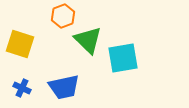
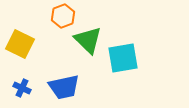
yellow square: rotated 8 degrees clockwise
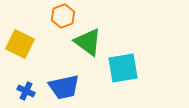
green triangle: moved 2 px down; rotated 8 degrees counterclockwise
cyan square: moved 10 px down
blue cross: moved 4 px right, 3 px down
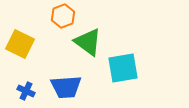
blue trapezoid: moved 2 px right; rotated 8 degrees clockwise
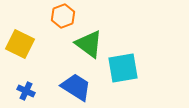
green triangle: moved 1 px right, 2 px down
blue trapezoid: moved 10 px right; rotated 144 degrees counterclockwise
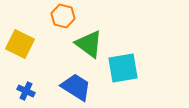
orange hexagon: rotated 25 degrees counterclockwise
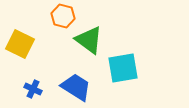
green triangle: moved 4 px up
blue cross: moved 7 px right, 2 px up
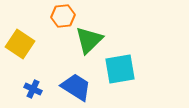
orange hexagon: rotated 20 degrees counterclockwise
green triangle: rotated 40 degrees clockwise
yellow square: rotated 8 degrees clockwise
cyan square: moved 3 px left, 1 px down
